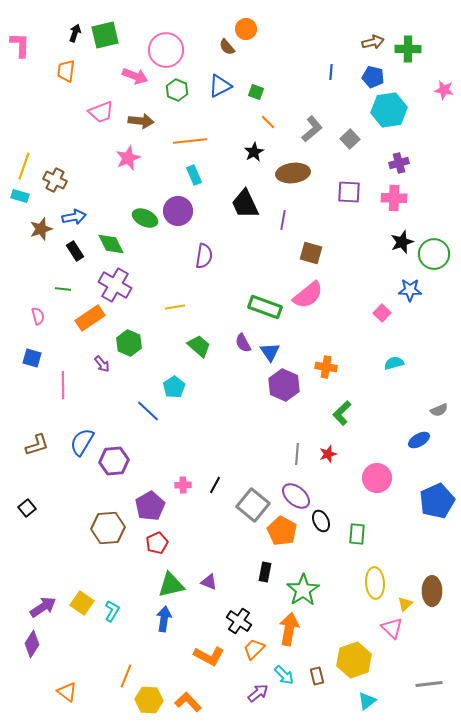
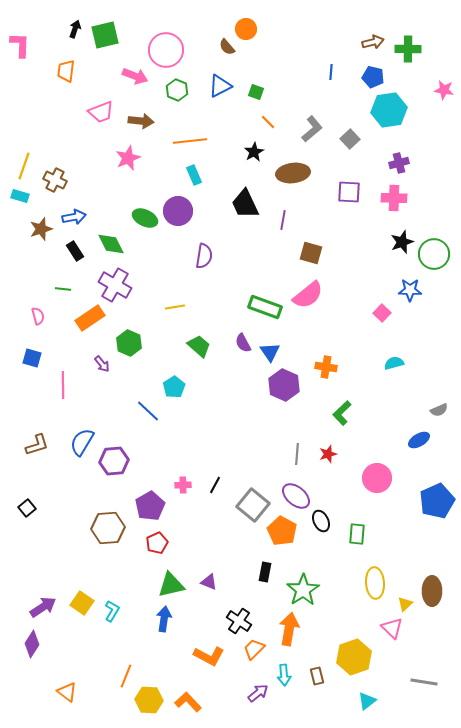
black arrow at (75, 33): moved 4 px up
yellow hexagon at (354, 660): moved 3 px up
cyan arrow at (284, 675): rotated 40 degrees clockwise
gray line at (429, 684): moved 5 px left, 2 px up; rotated 16 degrees clockwise
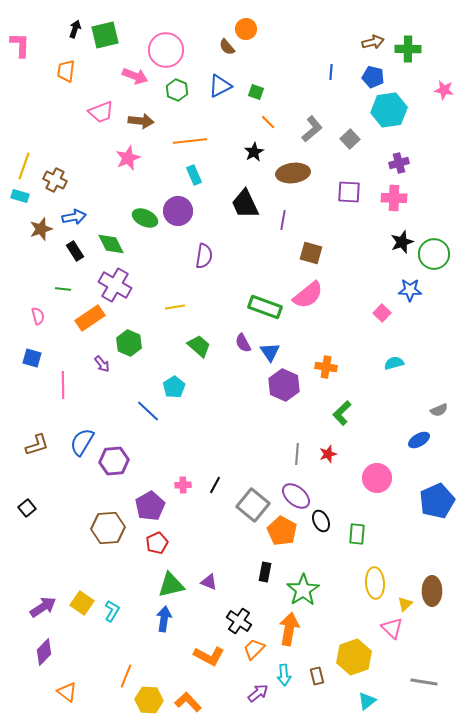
purple diamond at (32, 644): moved 12 px right, 8 px down; rotated 12 degrees clockwise
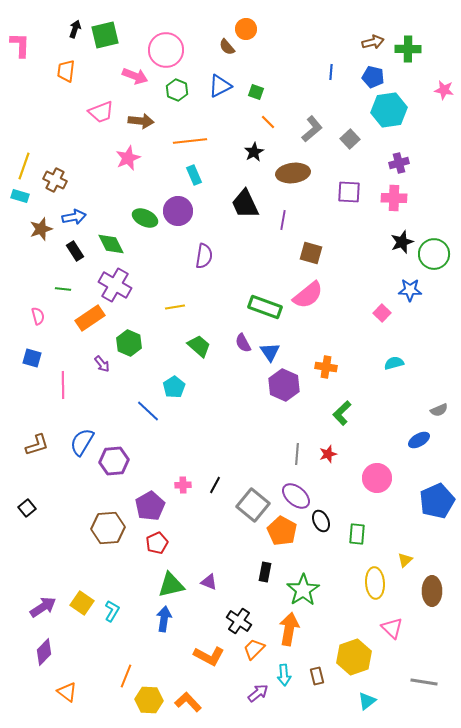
yellow triangle at (405, 604): moved 44 px up
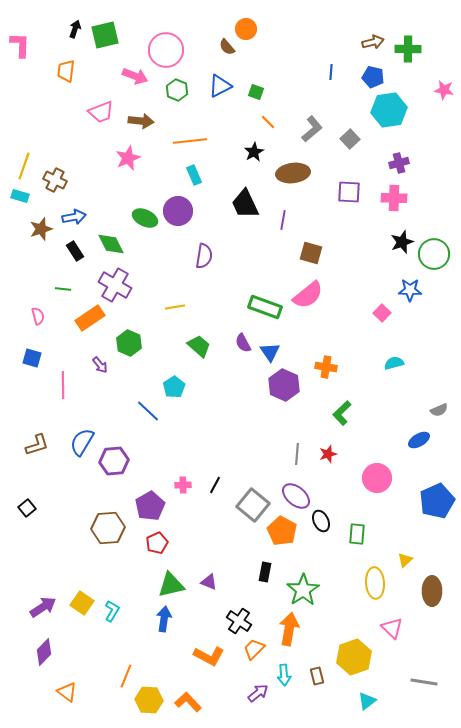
purple arrow at (102, 364): moved 2 px left, 1 px down
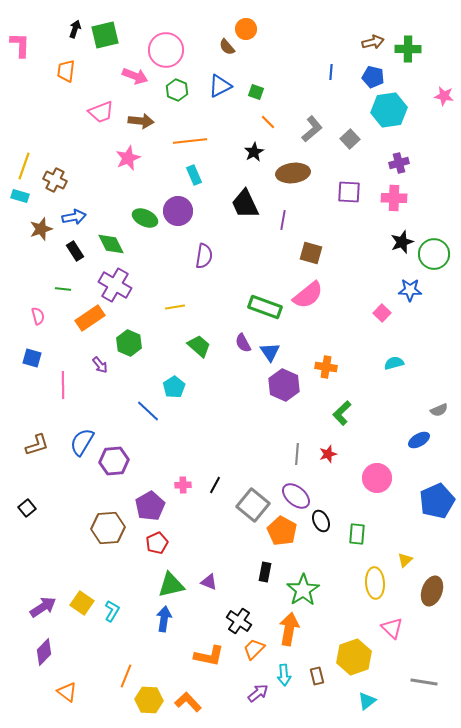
pink star at (444, 90): moved 6 px down
brown ellipse at (432, 591): rotated 20 degrees clockwise
orange L-shape at (209, 656): rotated 16 degrees counterclockwise
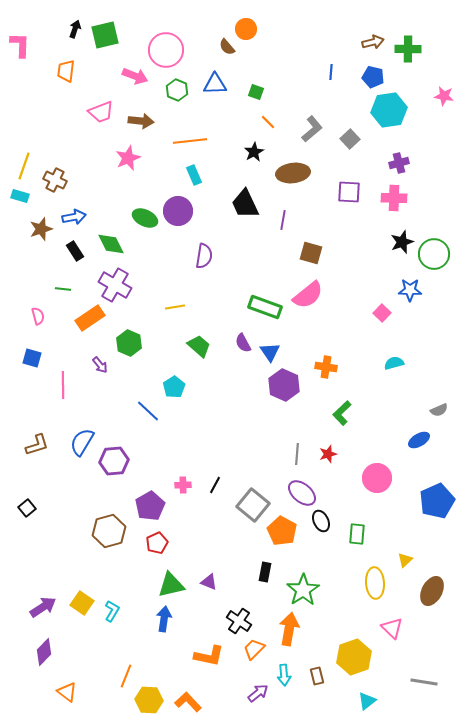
blue triangle at (220, 86): moved 5 px left, 2 px up; rotated 25 degrees clockwise
purple ellipse at (296, 496): moved 6 px right, 3 px up
brown hexagon at (108, 528): moved 1 px right, 3 px down; rotated 12 degrees counterclockwise
brown ellipse at (432, 591): rotated 8 degrees clockwise
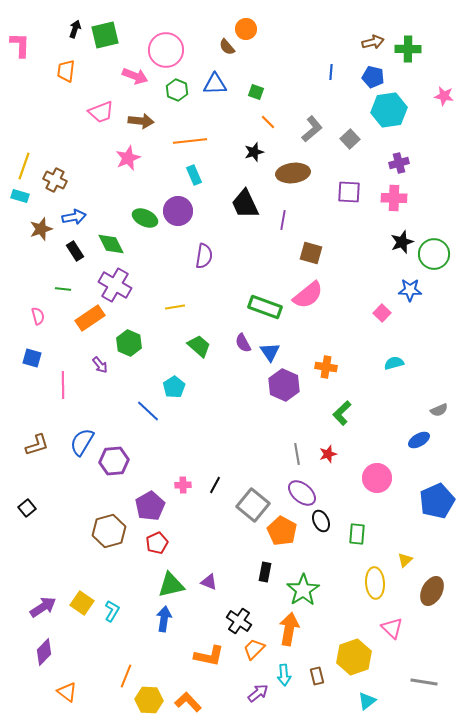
black star at (254, 152): rotated 12 degrees clockwise
gray line at (297, 454): rotated 15 degrees counterclockwise
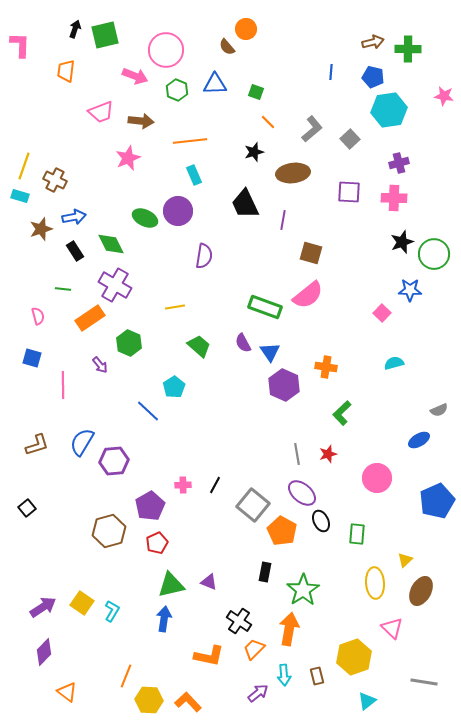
brown ellipse at (432, 591): moved 11 px left
